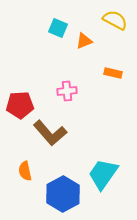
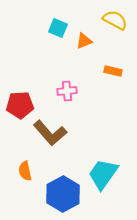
orange rectangle: moved 2 px up
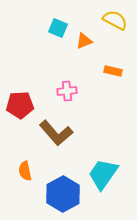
brown L-shape: moved 6 px right
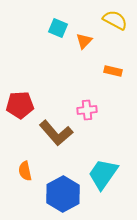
orange triangle: rotated 24 degrees counterclockwise
pink cross: moved 20 px right, 19 px down
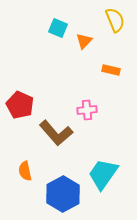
yellow semicircle: rotated 40 degrees clockwise
orange rectangle: moved 2 px left, 1 px up
red pentagon: rotated 28 degrees clockwise
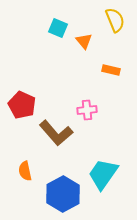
orange triangle: rotated 24 degrees counterclockwise
red pentagon: moved 2 px right
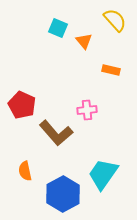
yellow semicircle: rotated 20 degrees counterclockwise
